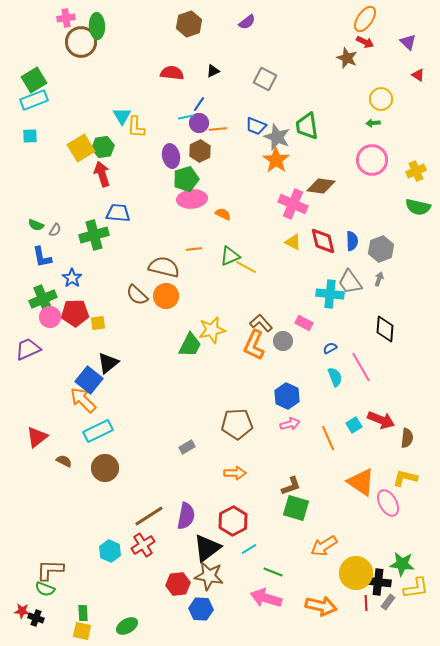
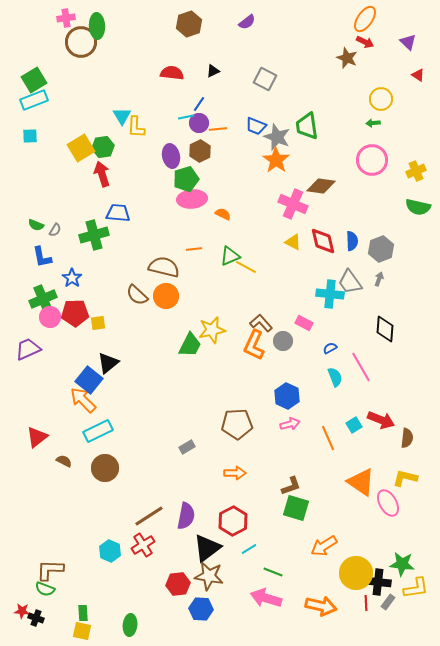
green ellipse at (127, 626): moved 3 px right, 1 px up; rotated 55 degrees counterclockwise
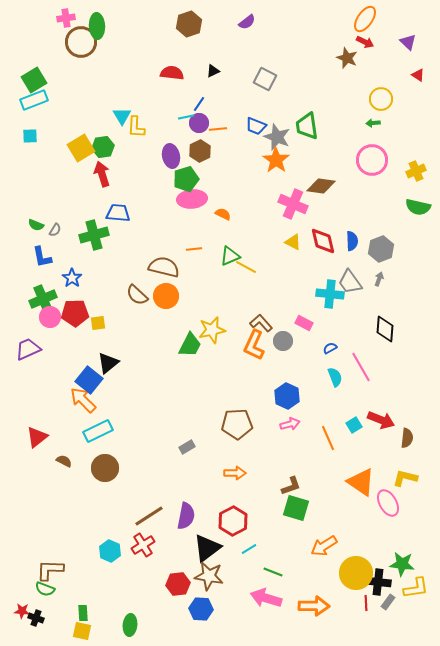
orange arrow at (321, 606): moved 7 px left; rotated 12 degrees counterclockwise
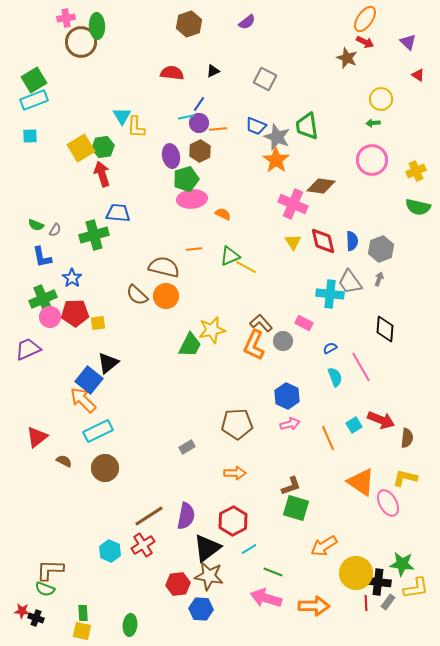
yellow triangle at (293, 242): rotated 30 degrees clockwise
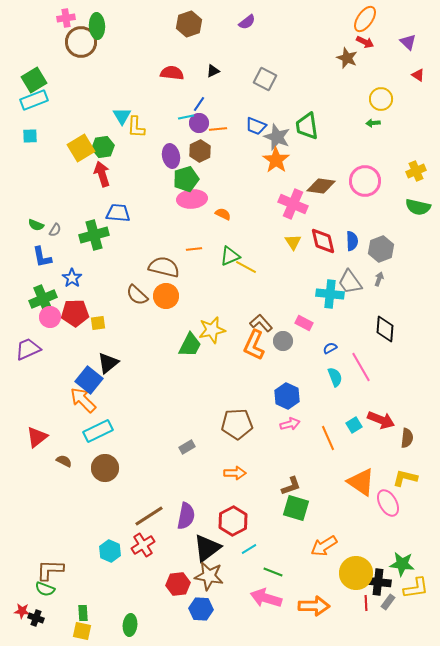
pink circle at (372, 160): moved 7 px left, 21 px down
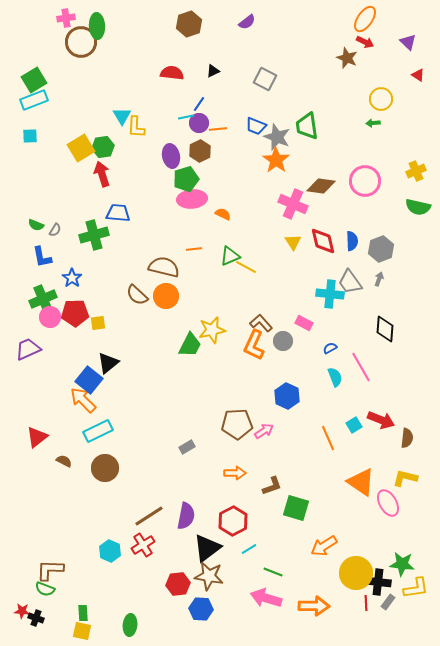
pink arrow at (290, 424): moved 26 px left, 7 px down; rotated 18 degrees counterclockwise
brown L-shape at (291, 486): moved 19 px left
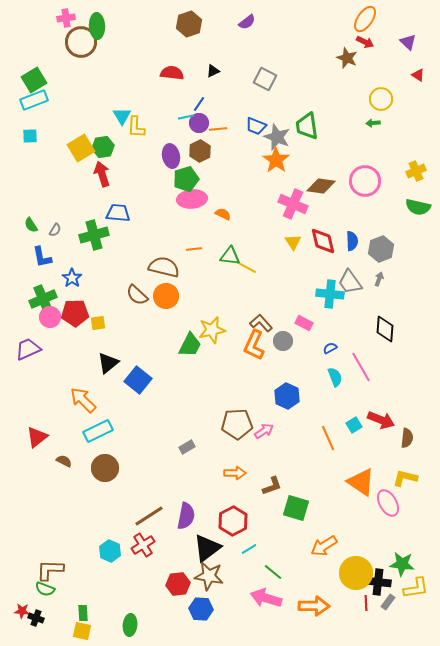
green semicircle at (36, 225): moved 5 px left; rotated 35 degrees clockwise
green triangle at (230, 256): rotated 30 degrees clockwise
blue square at (89, 380): moved 49 px right
green line at (273, 572): rotated 18 degrees clockwise
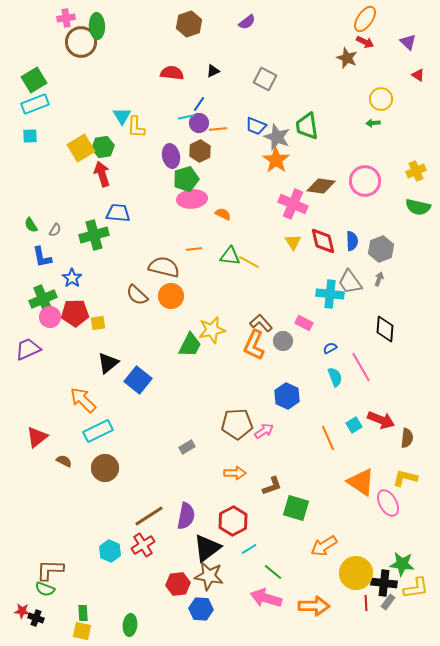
cyan rectangle at (34, 100): moved 1 px right, 4 px down
yellow line at (246, 267): moved 3 px right, 5 px up
orange circle at (166, 296): moved 5 px right
black cross at (378, 582): moved 6 px right, 1 px down
